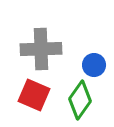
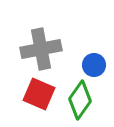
gray cross: rotated 9 degrees counterclockwise
red square: moved 5 px right, 1 px up
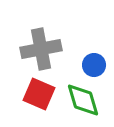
green diamond: moved 3 px right; rotated 51 degrees counterclockwise
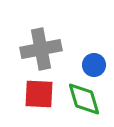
red square: rotated 20 degrees counterclockwise
green diamond: moved 1 px right, 1 px up
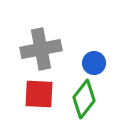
blue circle: moved 2 px up
green diamond: rotated 54 degrees clockwise
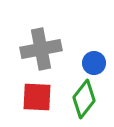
red square: moved 2 px left, 3 px down
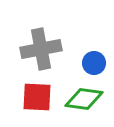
green diamond: rotated 60 degrees clockwise
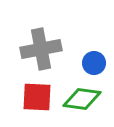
green diamond: moved 2 px left
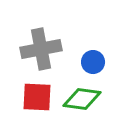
blue circle: moved 1 px left, 1 px up
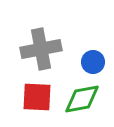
green diamond: rotated 18 degrees counterclockwise
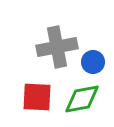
gray cross: moved 16 px right, 2 px up
